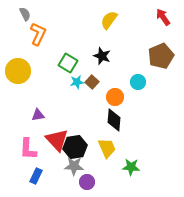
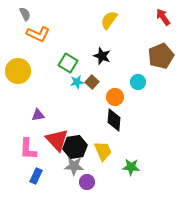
orange L-shape: rotated 90 degrees clockwise
yellow trapezoid: moved 4 px left, 3 px down
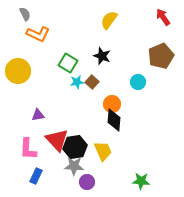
orange circle: moved 3 px left, 7 px down
green star: moved 10 px right, 14 px down
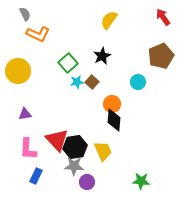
black star: rotated 24 degrees clockwise
green square: rotated 18 degrees clockwise
purple triangle: moved 13 px left, 1 px up
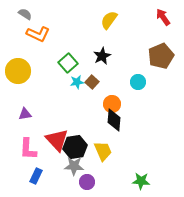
gray semicircle: rotated 32 degrees counterclockwise
